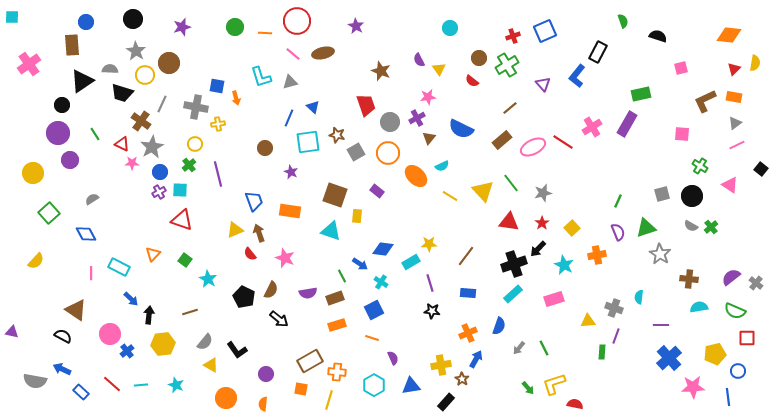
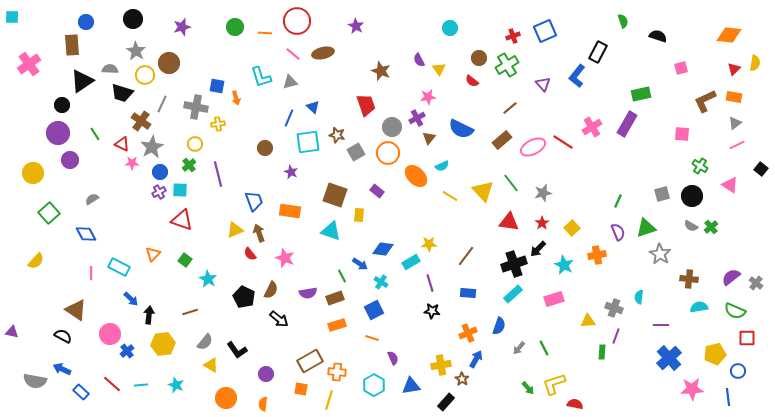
gray circle at (390, 122): moved 2 px right, 5 px down
yellow rectangle at (357, 216): moved 2 px right, 1 px up
pink star at (693, 387): moved 1 px left, 2 px down
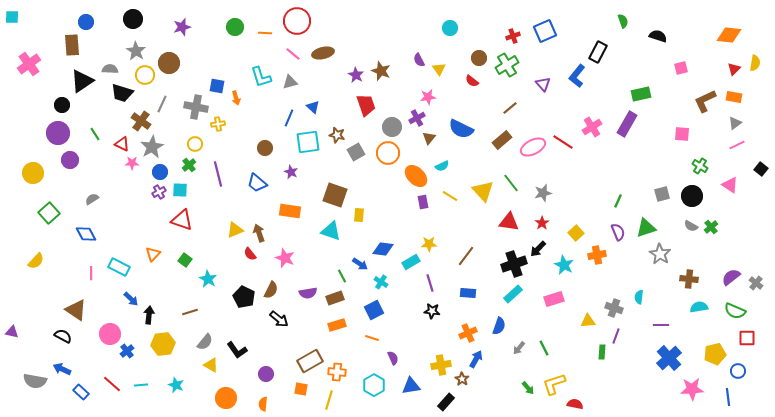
purple star at (356, 26): moved 49 px down
purple rectangle at (377, 191): moved 46 px right, 11 px down; rotated 40 degrees clockwise
blue trapezoid at (254, 201): moved 3 px right, 18 px up; rotated 150 degrees clockwise
yellow square at (572, 228): moved 4 px right, 5 px down
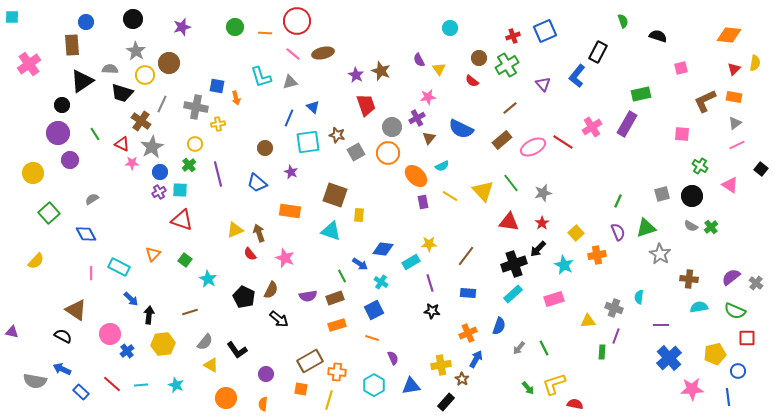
purple semicircle at (308, 293): moved 3 px down
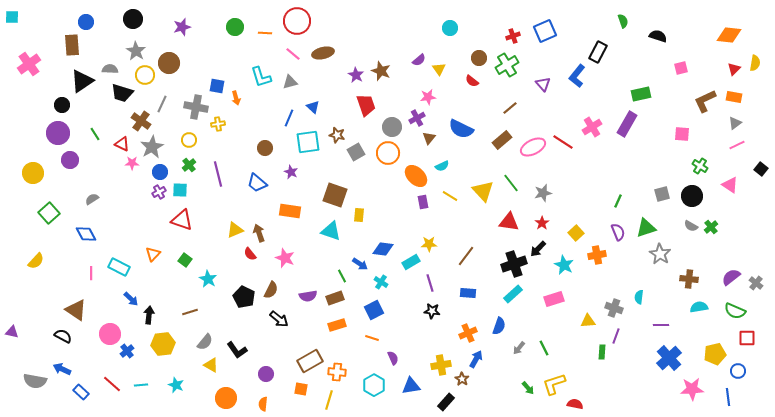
purple semicircle at (419, 60): rotated 104 degrees counterclockwise
yellow circle at (195, 144): moved 6 px left, 4 px up
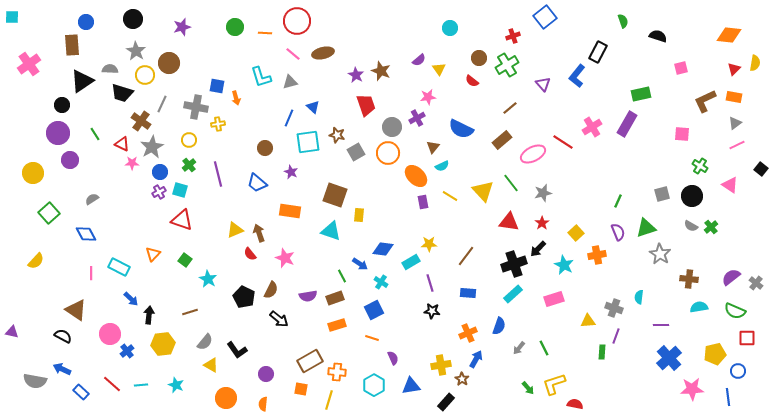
blue square at (545, 31): moved 14 px up; rotated 15 degrees counterclockwise
brown triangle at (429, 138): moved 4 px right, 9 px down
pink ellipse at (533, 147): moved 7 px down
cyan square at (180, 190): rotated 14 degrees clockwise
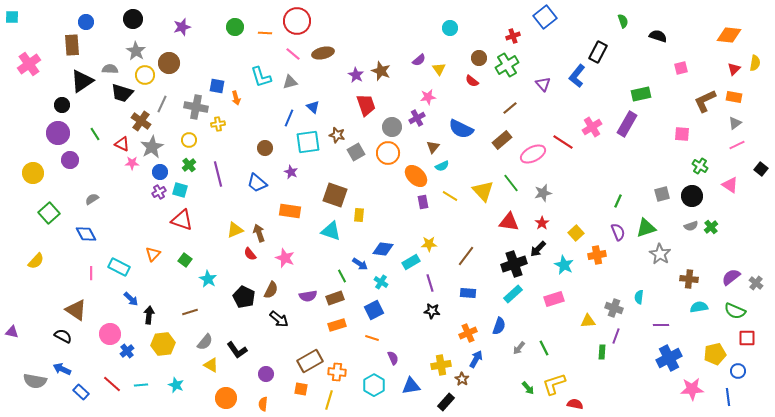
gray semicircle at (691, 226): rotated 48 degrees counterclockwise
blue cross at (669, 358): rotated 15 degrees clockwise
